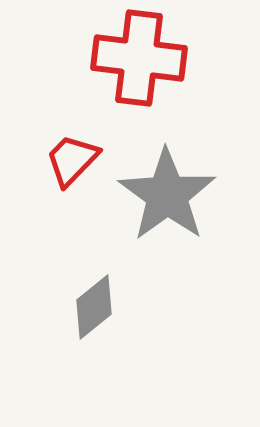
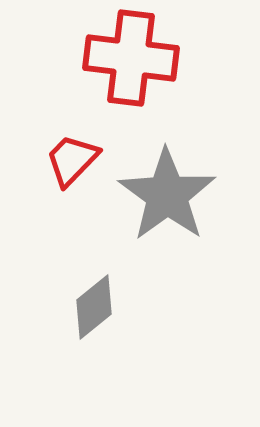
red cross: moved 8 px left
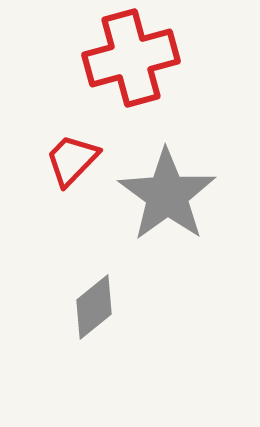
red cross: rotated 22 degrees counterclockwise
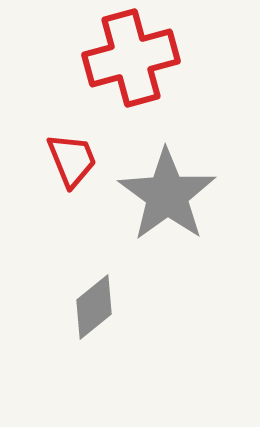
red trapezoid: rotated 114 degrees clockwise
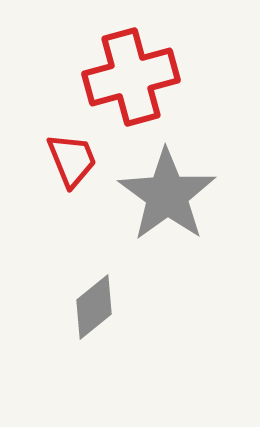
red cross: moved 19 px down
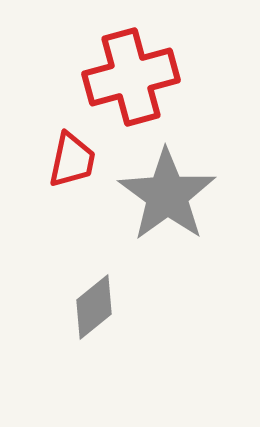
red trapezoid: rotated 34 degrees clockwise
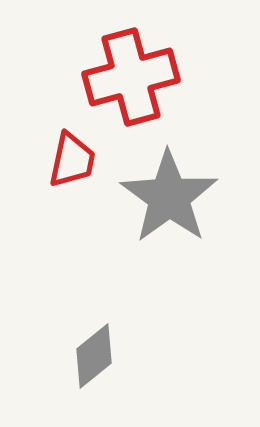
gray star: moved 2 px right, 2 px down
gray diamond: moved 49 px down
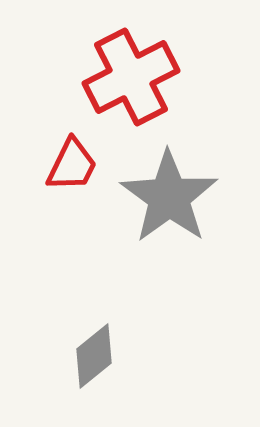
red cross: rotated 12 degrees counterclockwise
red trapezoid: moved 5 px down; rotated 14 degrees clockwise
